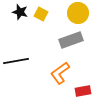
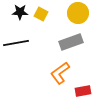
black star: rotated 14 degrees counterclockwise
gray rectangle: moved 2 px down
black line: moved 18 px up
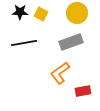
yellow circle: moved 1 px left
black line: moved 8 px right
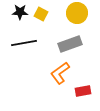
gray rectangle: moved 1 px left, 2 px down
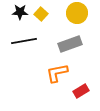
yellow square: rotated 16 degrees clockwise
black line: moved 2 px up
orange L-shape: moved 3 px left; rotated 25 degrees clockwise
red rectangle: moved 2 px left; rotated 21 degrees counterclockwise
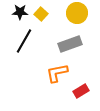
black line: rotated 50 degrees counterclockwise
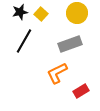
black star: rotated 14 degrees counterclockwise
orange L-shape: rotated 15 degrees counterclockwise
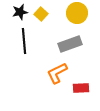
black line: rotated 35 degrees counterclockwise
red rectangle: moved 3 px up; rotated 28 degrees clockwise
